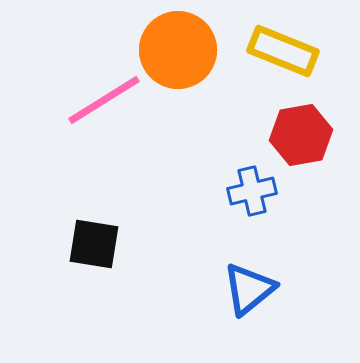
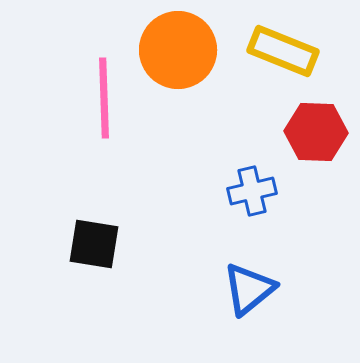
pink line: moved 2 px up; rotated 60 degrees counterclockwise
red hexagon: moved 15 px right, 3 px up; rotated 12 degrees clockwise
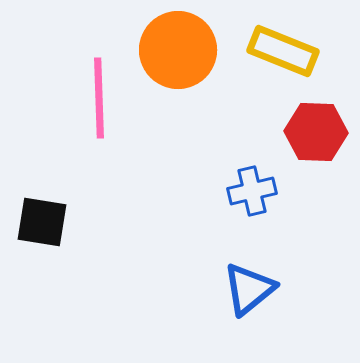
pink line: moved 5 px left
black square: moved 52 px left, 22 px up
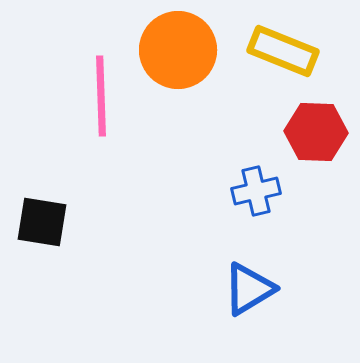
pink line: moved 2 px right, 2 px up
blue cross: moved 4 px right
blue triangle: rotated 8 degrees clockwise
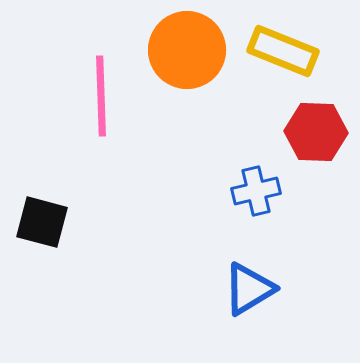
orange circle: moved 9 px right
black square: rotated 6 degrees clockwise
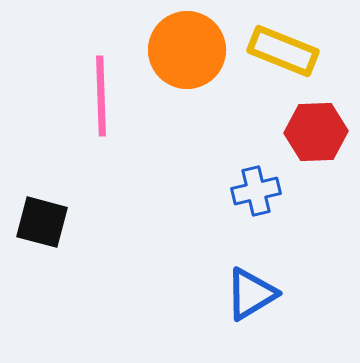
red hexagon: rotated 4 degrees counterclockwise
blue triangle: moved 2 px right, 5 px down
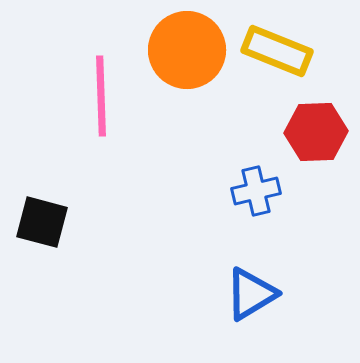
yellow rectangle: moved 6 px left
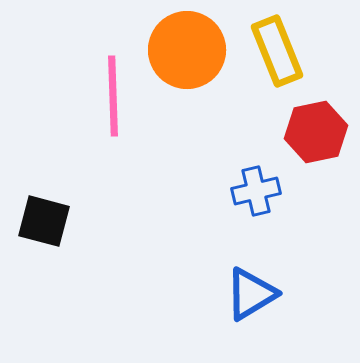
yellow rectangle: rotated 46 degrees clockwise
pink line: moved 12 px right
red hexagon: rotated 10 degrees counterclockwise
black square: moved 2 px right, 1 px up
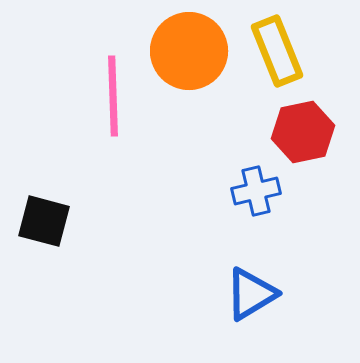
orange circle: moved 2 px right, 1 px down
red hexagon: moved 13 px left
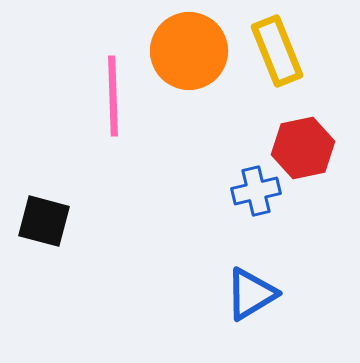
red hexagon: moved 16 px down
